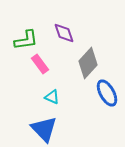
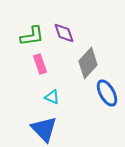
green L-shape: moved 6 px right, 4 px up
pink rectangle: rotated 18 degrees clockwise
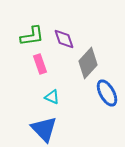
purple diamond: moved 6 px down
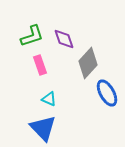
green L-shape: rotated 10 degrees counterclockwise
pink rectangle: moved 1 px down
cyan triangle: moved 3 px left, 2 px down
blue triangle: moved 1 px left, 1 px up
